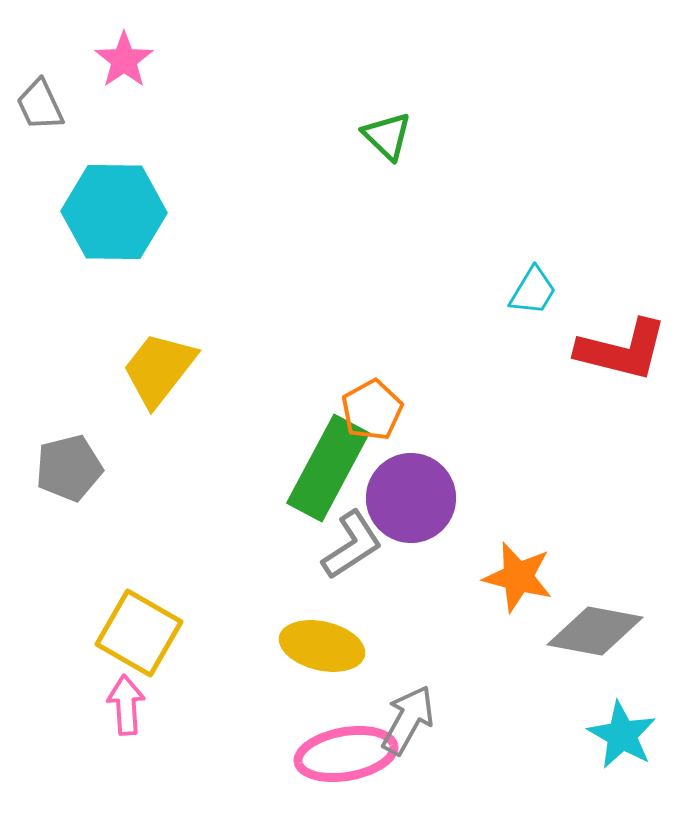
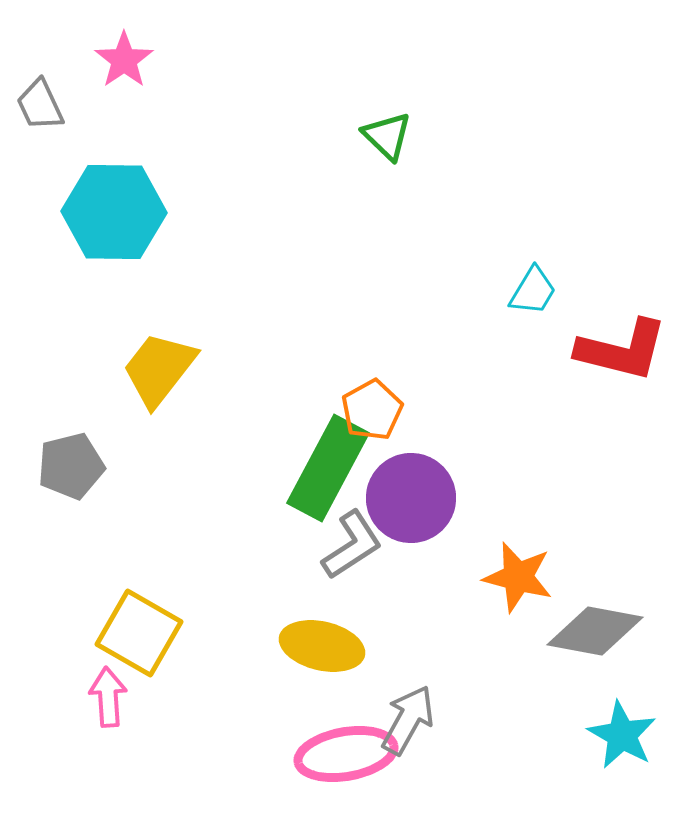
gray pentagon: moved 2 px right, 2 px up
pink arrow: moved 18 px left, 8 px up
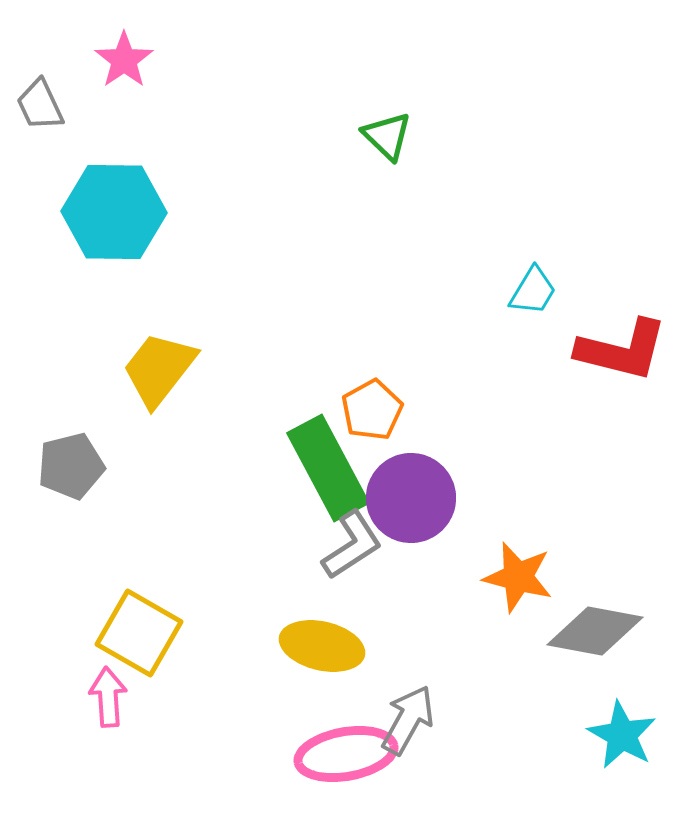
green rectangle: rotated 56 degrees counterclockwise
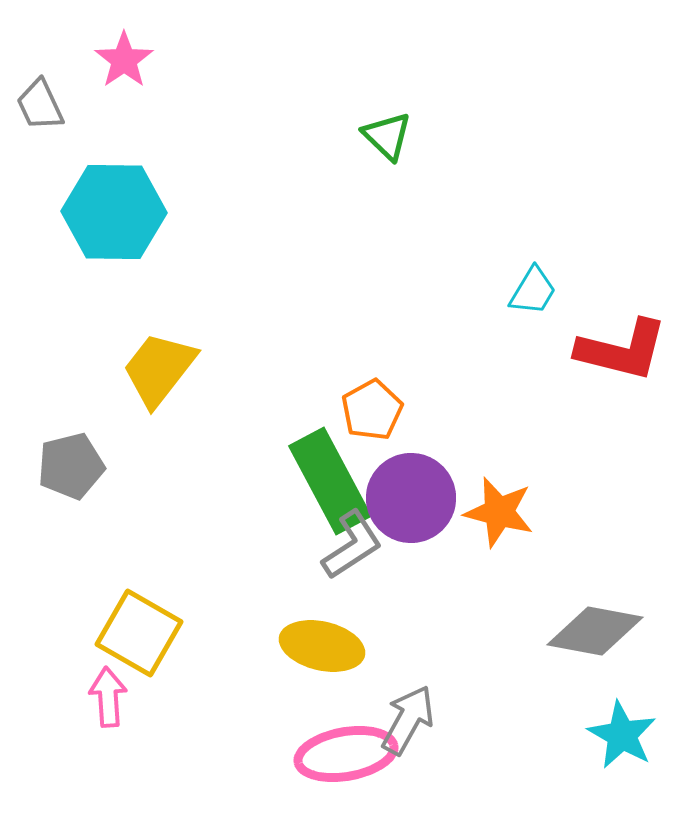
green rectangle: moved 2 px right, 13 px down
orange star: moved 19 px left, 65 px up
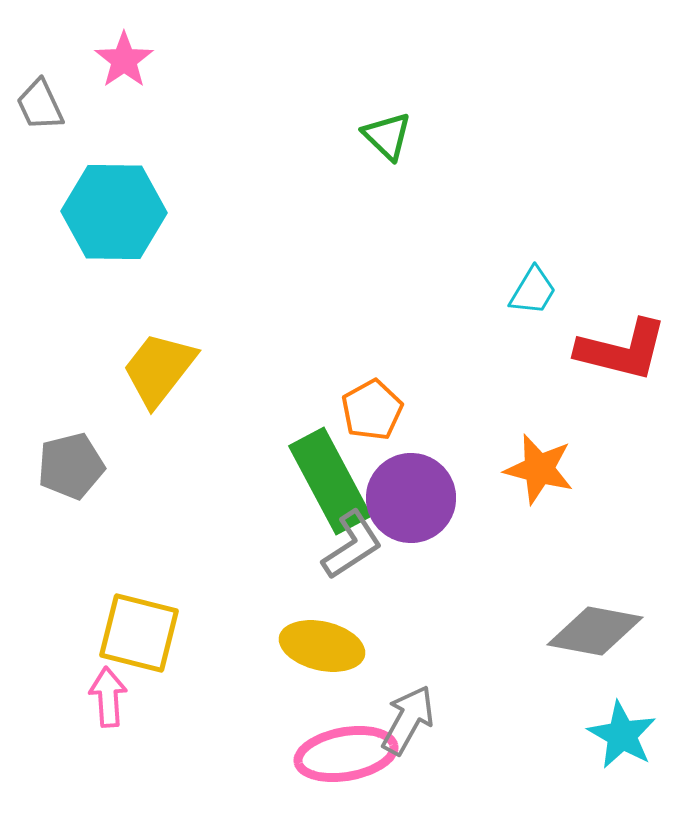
orange star: moved 40 px right, 43 px up
yellow square: rotated 16 degrees counterclockwise
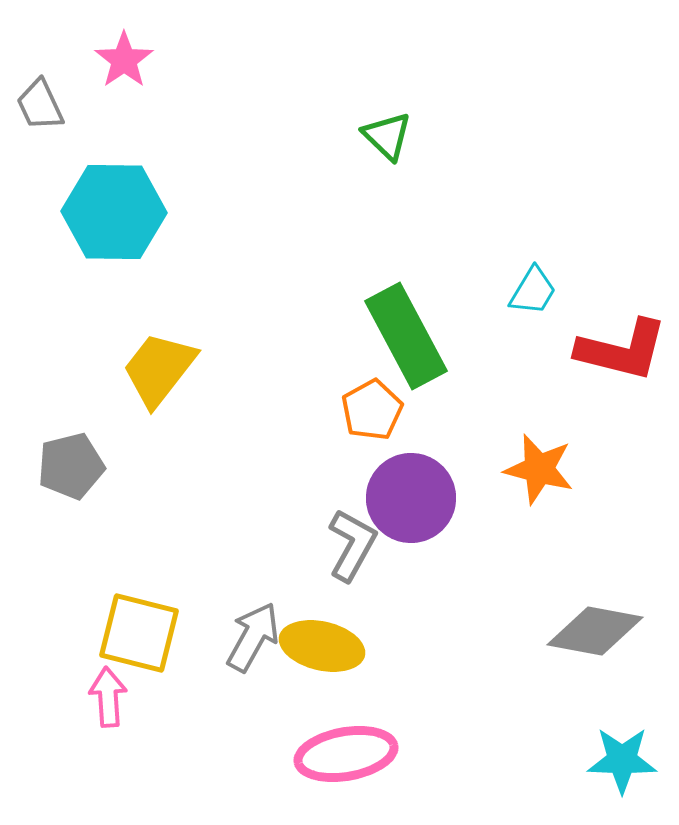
green rectangle: moved 76 px right, 145 px up
gray L-shape: rotated 28 degrees counterclockwise
gray arrow: moved 155 px left, 83 px up
cyan star: moved 25 px down; rotated 28 degrees counterclockwise
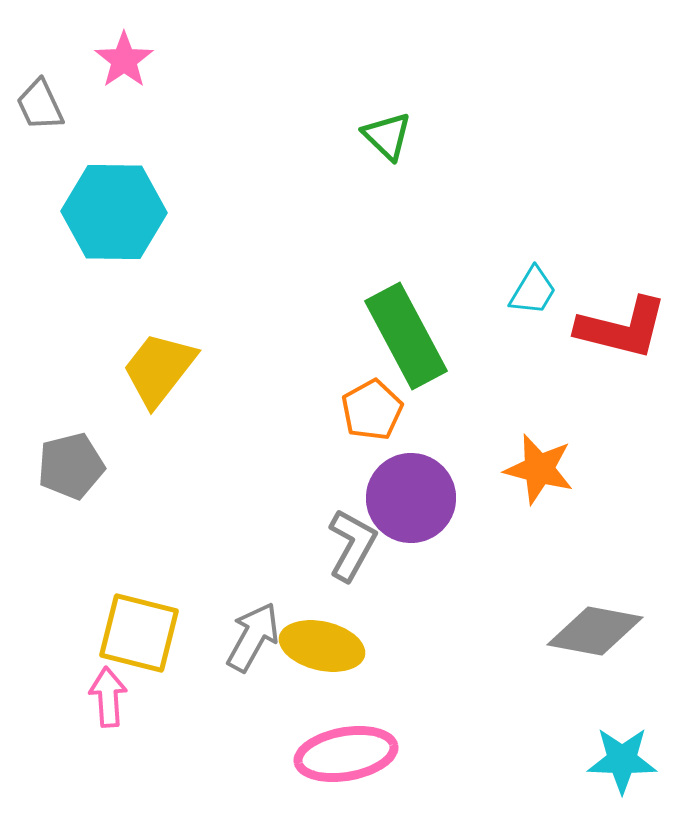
red L-shape: moved 22 px up
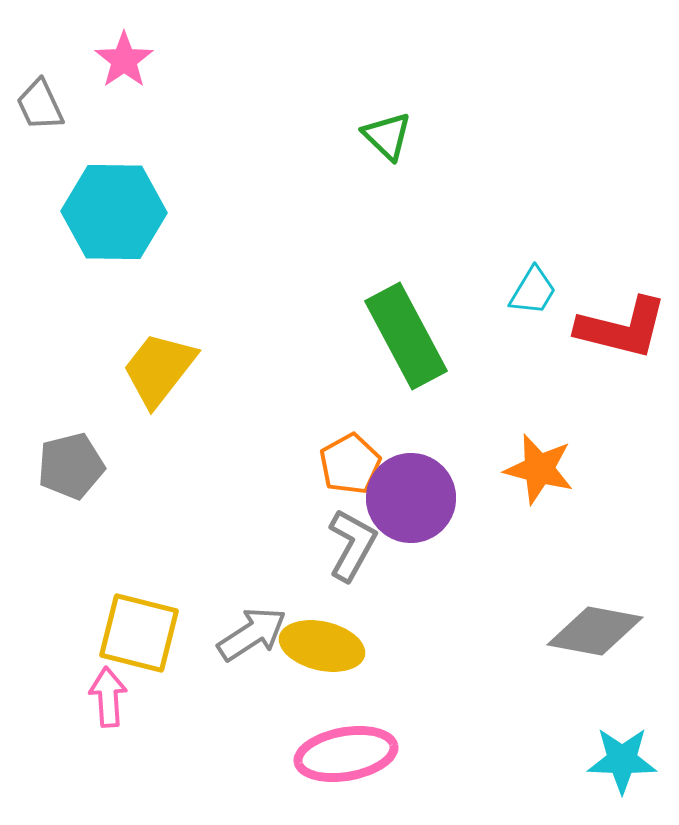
orange pentagon: moved 22 px left, 54 px down
gray arrow: moved 1 px left, 3 px up; rotated 28 degrees clockwise
